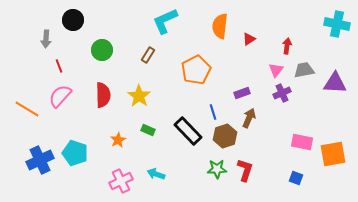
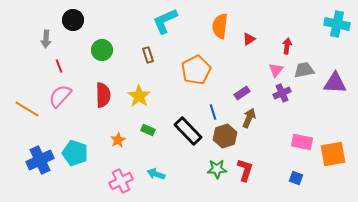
brown rectangle: rotated 49 degrees counterclockwise
purple rectangle: rotated 14 degrees counterclockwise
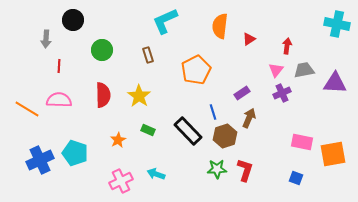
red line: rotated 24 degrees clockwise
pink semicircle: moved 1 px left, 4 px down; rotated 50 degrees clockwise
